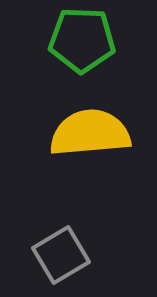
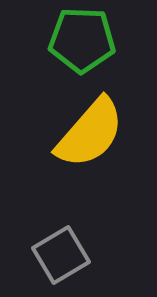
yellow semicircle: rotated 136 degrees clockwise
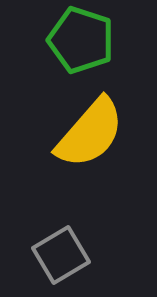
green pentagon: moved 1 px left; rotated 16 degrees clockwise
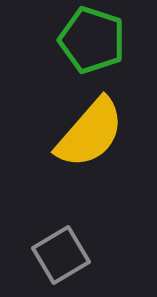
green pentagon: moved 11 px right
